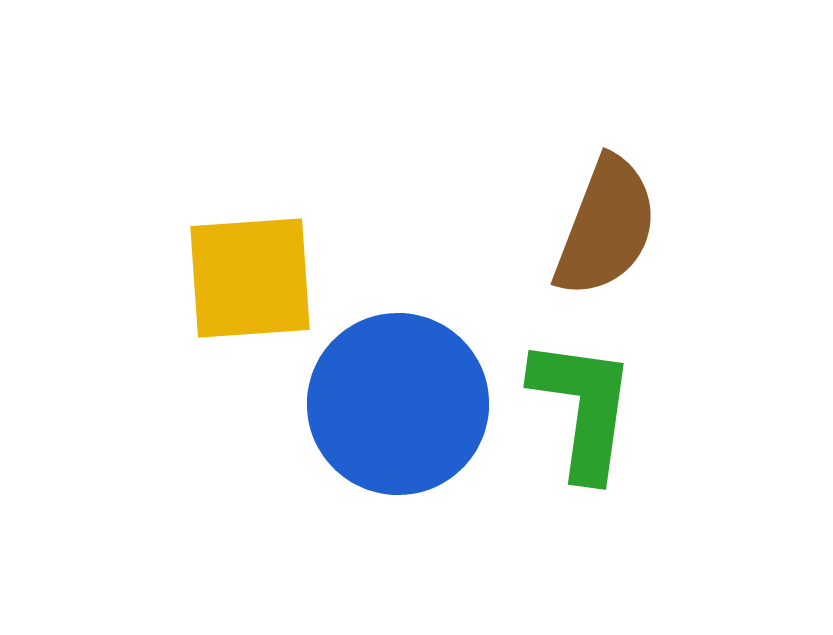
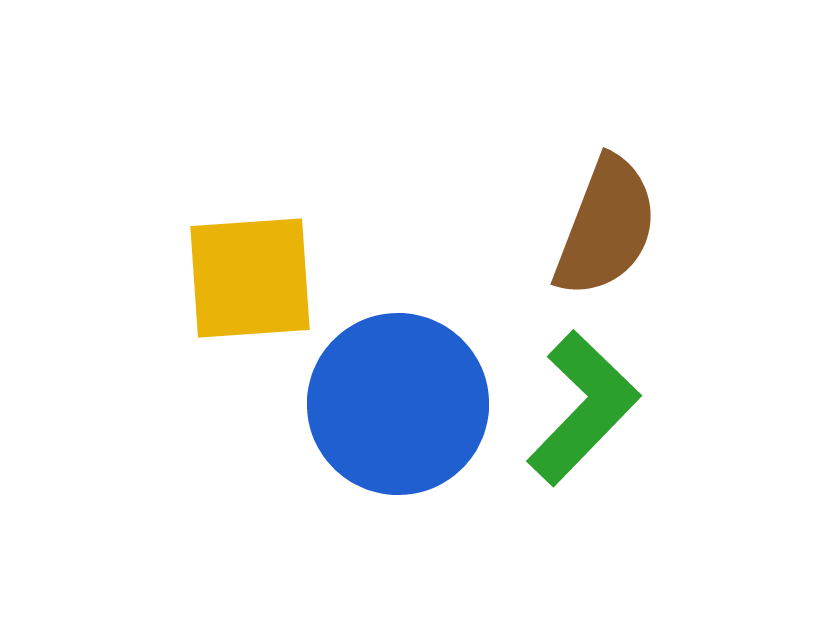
green L-shape: rotated 36 degrees clockwise
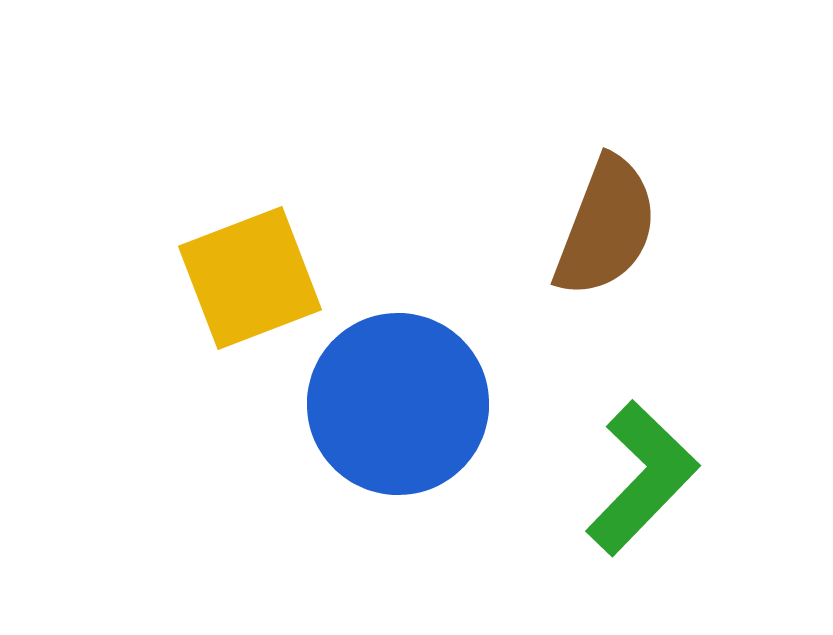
yellow square: rotated 17 degrees counterclockwise
green L-shape: moved 59 px right, 70 px down
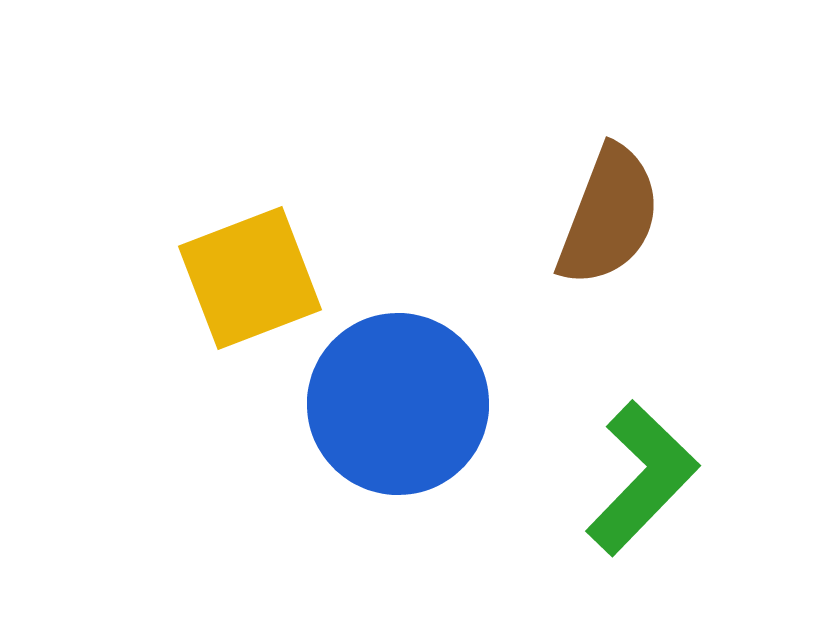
brown semicircle: moved 3 px right, 11 px up
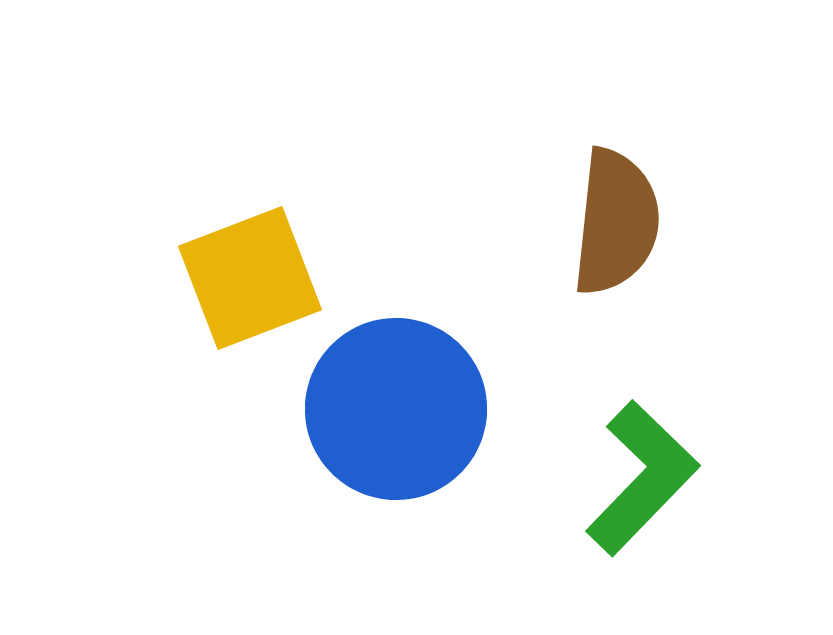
brown semicircle: moved 7 px right, 6 px down; rotated 15 degrees counterclockwise
blue circle: moved 2 px left, 5 px down
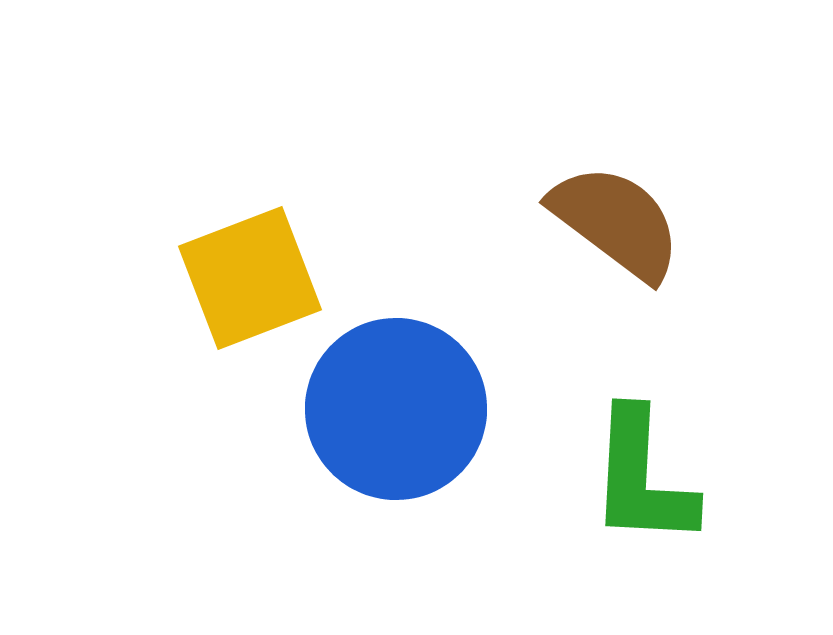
brown semicircle: rotated 59 degrees counterclockwise
green L-shape: rotated 139 degrees clockwise
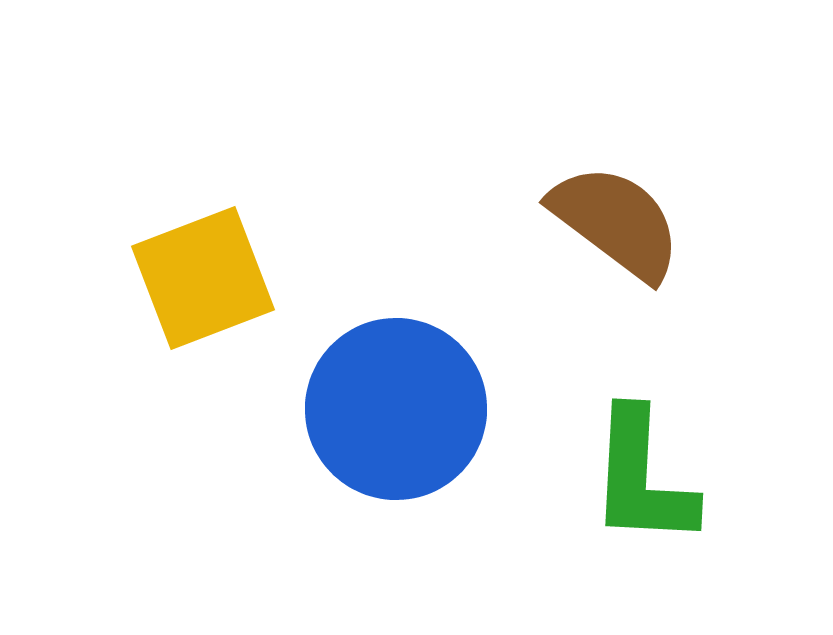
yellow square: moved 47 px left
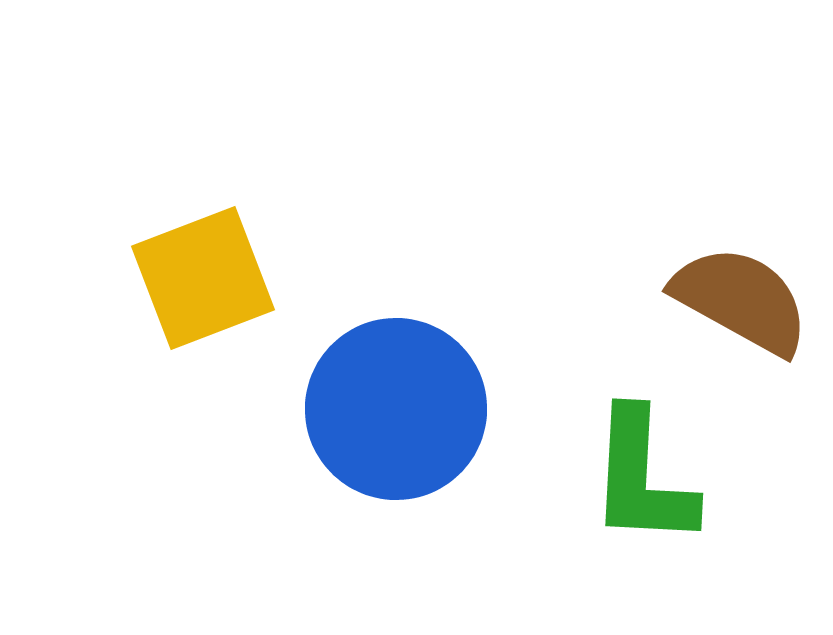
brown semicircle: moved 125 px right, 78 px down; rotated 8 degrees counterclockwise
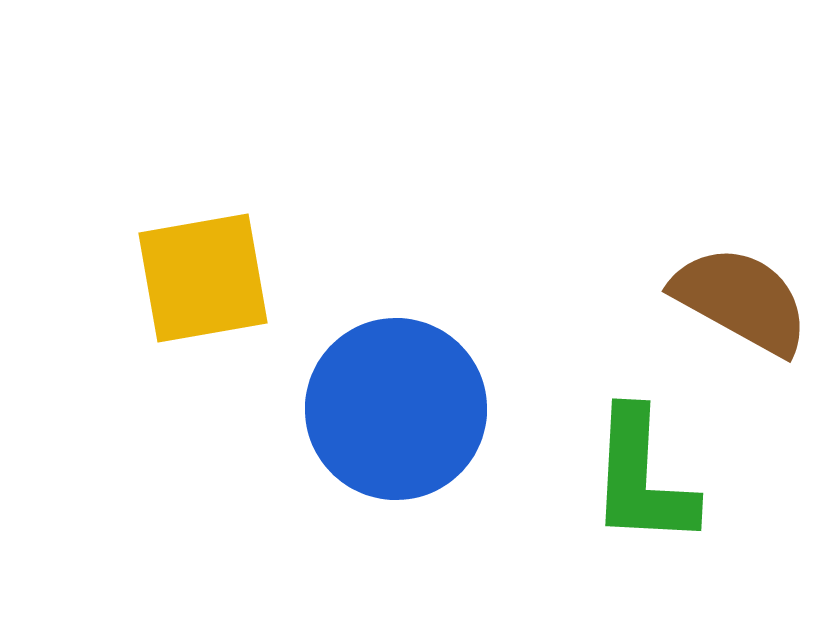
yellow square: rotated 11 degrees clockwise
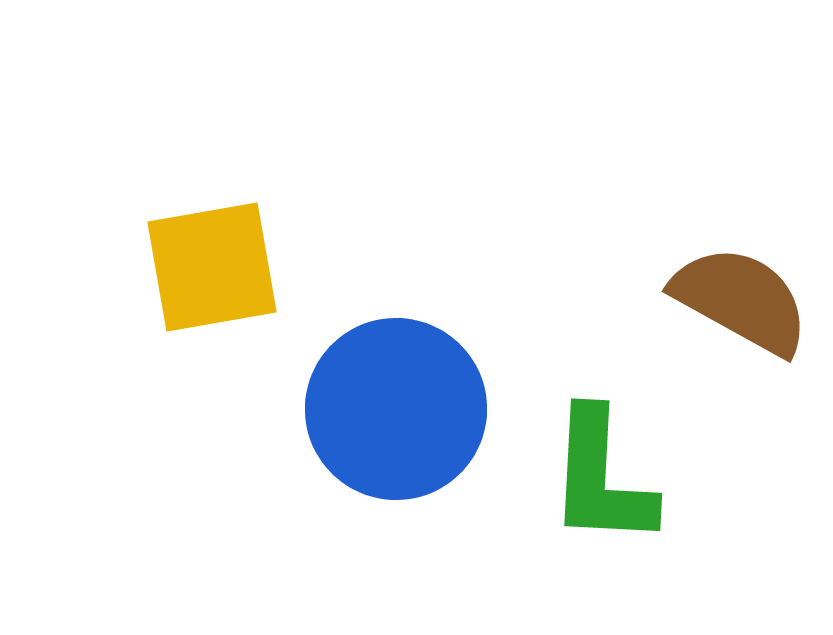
yellow square: moved 9 px right, 11 px up
green L-shape: moved 41 px left
